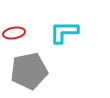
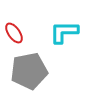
red ellipse: rotated 65 degrees clockwise
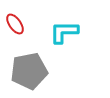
red ellipse: moved 1 px right, 9 px up
